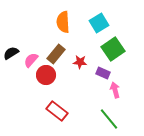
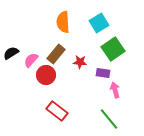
purple rectangle: rotated 16 degrees counterclockwise
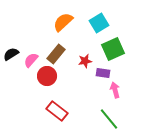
orange semicircle: rotated 50 degrees clockwise
green square: rotated 10 degrees clockwise
black semicircle: moved 1 px down
red star: moved 5 px right, 1 px up; rotated 16 degrees counterclockwise
red circle: moved 1 px right, 1 px down
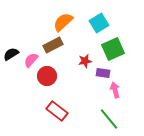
brown rectangle: moved 3 px left, 9 px up; rotated 24 degrees clockwise
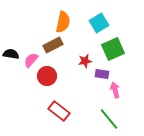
orange semicircle: rotated 145 degrees clockwise
black semicircle: rotated 42 degrees clockwise
purple rectangle: moved 1 px left, 1 px down
red rectangle: moved 2 px right
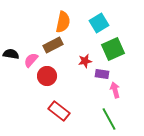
green line: rotated 10 degrees clockwise
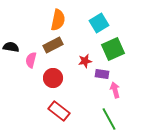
orange semicircle: moved 5 px left, 2 px up
black semicircle: moved 7 px up
pink semicircle: rotated 28 degrees counterclockwise
red circle: moved 6 px right, 2 px down
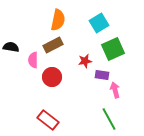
pink semicircle: moved 2 px right; rotated 14 degrees counterclockwise
purple rectangle: moved 1 px down
red circle: moved 1 px left, 1 px up
red rectangle: moved 11 px left, 9 px down
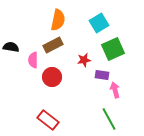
red star: moved 1 px left, 1 px up
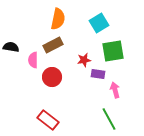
orange semicircle: moved 1 px up
green square: moved 2 px down; rotated 15 degrees clockwise
purple rectangle: moved 4 px left, 1 px up
